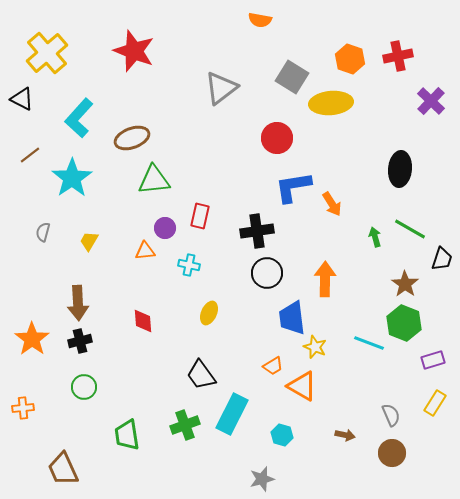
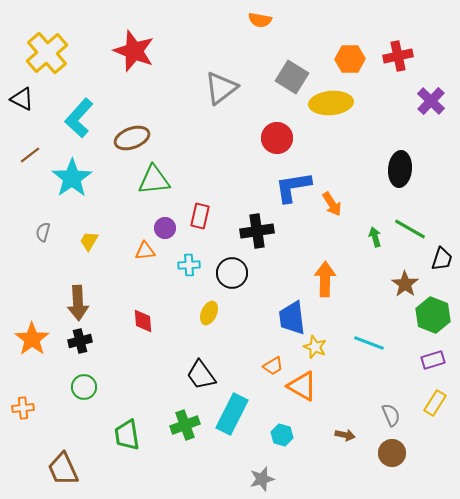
orange hexagon at (350, 59): rotated 20 degrees counterclockwise
cyan cross at (189, 265): rotated 15 degrees counterclockwise
black circle at (267, 273): moved 35 px left
green hexagon at (404, 323): moved 29 px right, 8 px up
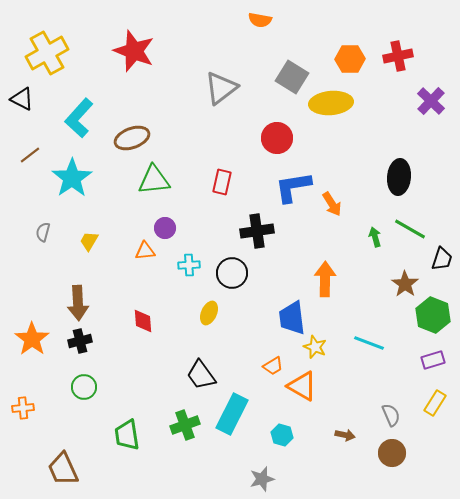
yellow cross at (47, 53): rotated 12 degrees clockwise
black ellipse at (400, 169): moved 1 px left, 8 px down
red rectangle at (200, 216): moved 22 px right, 34 px up
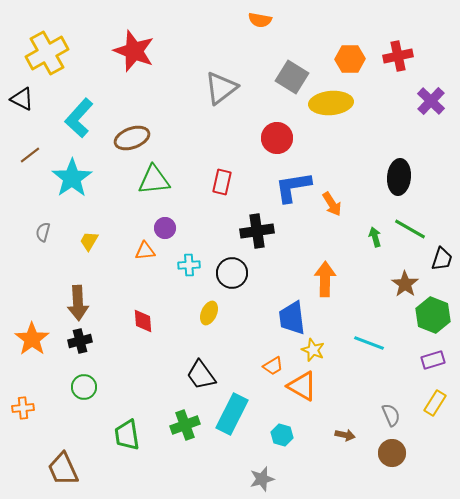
yellow star at (315, 347): moved 2 px left, 3 px down
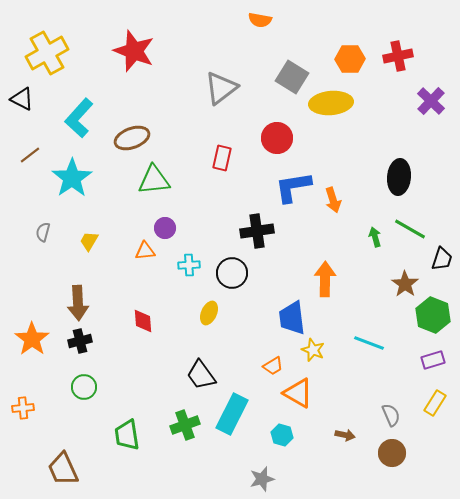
red rectangle at (222, 182): moved 24 px up
orange arrow at (332, 204): moved 1 px right, 4 px up; rotated 15 degrees clockwise
orange triangle at (302, 386): moved 4 px left, 7 px down
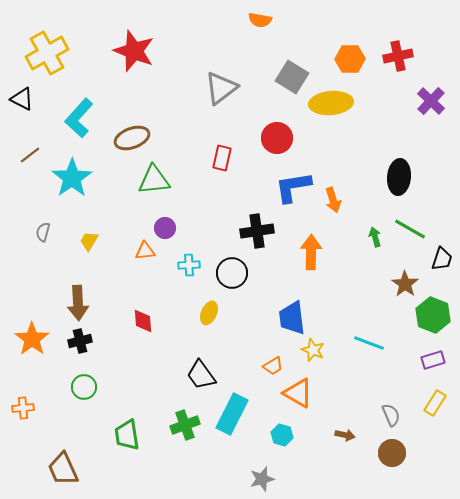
orange arrow at (325, 279): moved 14 px left, 27 px up
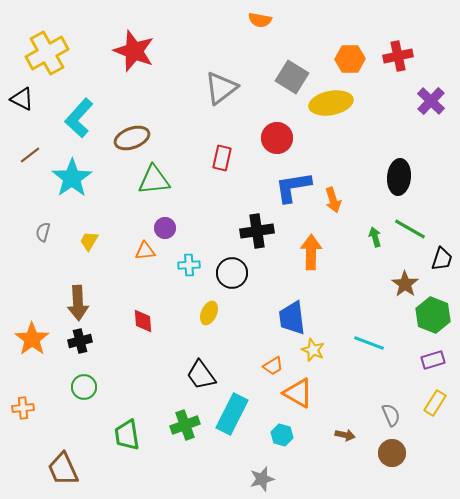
yellow ellipse at (331, 103): rotated 6 degrees counterclockwise
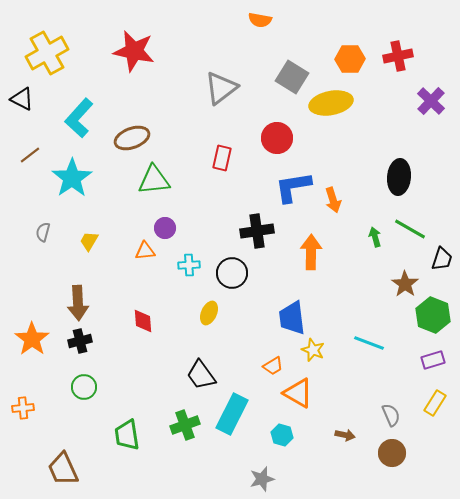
red star at (134, 51): rotated 9 degrees counterclockwise
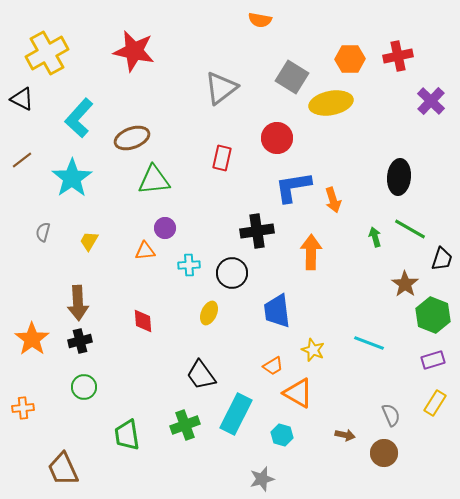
brown line at (30, 155): moved 8 px left, 5 px down
blue trapezoid at (292, 318): moved 15 px left, 7 px up
cyan rectangle at (232, 414): moved 4 px right
brown circle at (392, 453): moved 8 px left
